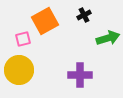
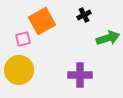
orange square: moved 3 px left
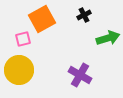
orange square: moved 2 px up
purple cross: rotated 30 degrees clockwise
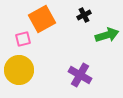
green arrow: moved 1 px left, 3 px up
